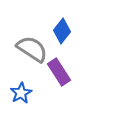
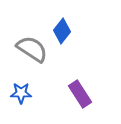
purple rectangle: moved 21 px right, 22 px down
blue star: rotated 30 degrees clockwise
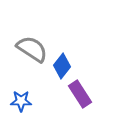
blue diamond: moved 35 px down
blue star: moved 8 px down
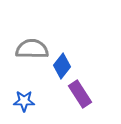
gray semicircle: rotated 32 degrees counterclockwise
blue star: moved 3 px right
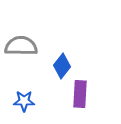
gray semicircle: moved 11 px left, 3 px up
purple rectangle: rotated 36 degrees clockwise
